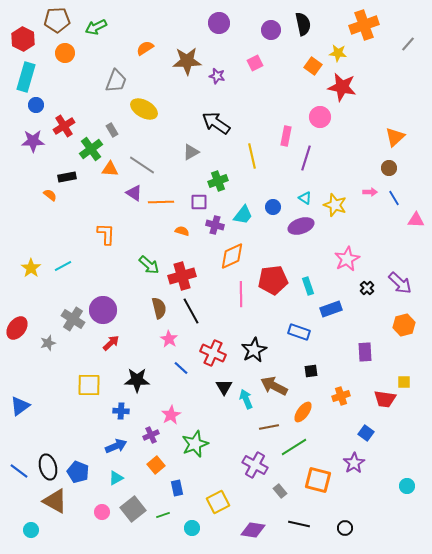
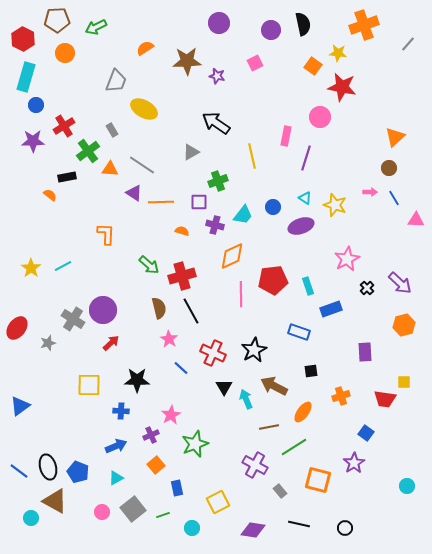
green cross at (91, 149): moved 3 px left, 2 px down
cyan circle at (31, 530): moved 12 px up
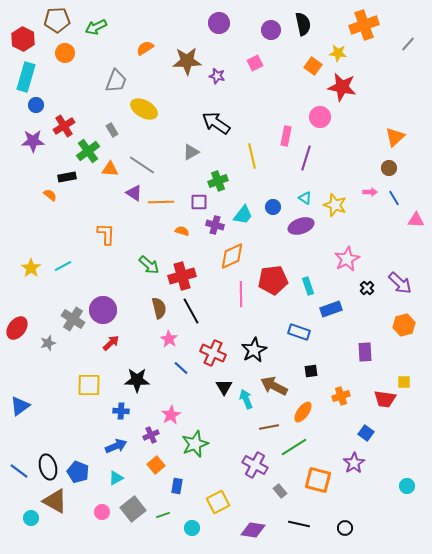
blue rectangle at (177, 488): moved 2 px up; rotated 21 degrees clockwise
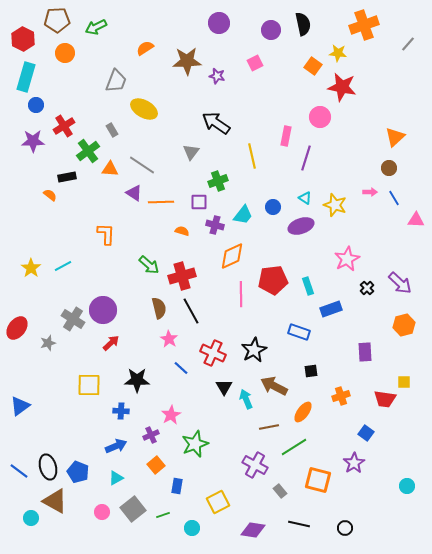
gray triangle at (191, 152): rotated 24 degrees counterclockwise
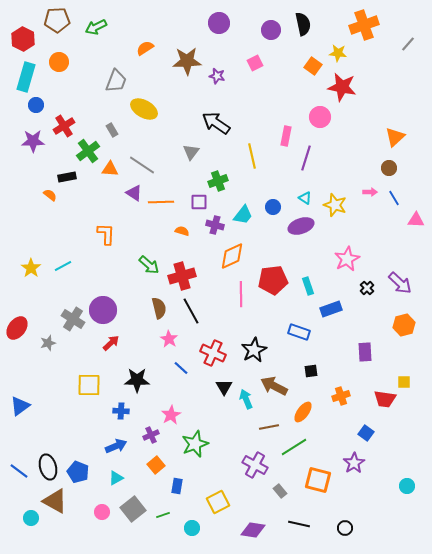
orange circle at (65, 53): moved 6 px left, 9 px down
